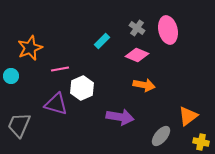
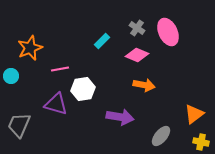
pink ellipse: moved 2 px down; rotated 12 degrees counterclockwise
white hexagon: moved 1 px right, 1 px down; rotated 15 degrees clockwise
orange triangle: moved 6 px right, 2 px up
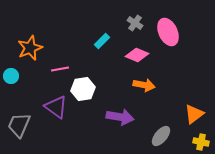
gray cross: moved 2 px left, 5 px up
purple triangle: moved 3 px down; rotated 20 degrees clockwise
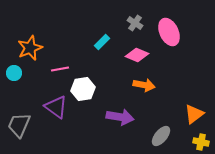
pink ellipse: moved 1 px right
cyan rectangle: moved 1 px down
cyan circle: moved 3 px right, 3 px up
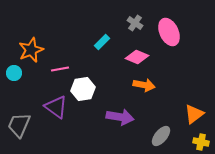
orange star: moved 1 px right, 2 px down
pink diamond: moved 2 px down
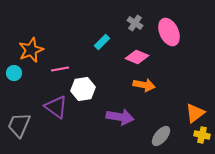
orange triangle: moved 1 px right, 1 px up
yellow cross: moved 1 px right, 7 px up
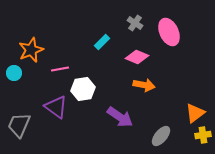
purple arrow: rotated 24 degrees clockwise
yellow cross: moved 1 px right; rotated 21 degrees counterclockwise
